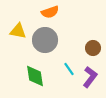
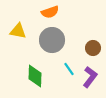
gray circle: moved 7 px right
green diamond: rotated 10 degrees clockwise
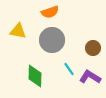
purple L-shape: rotated 95 degrees counterclockwise
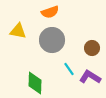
brown circle: moved 1 px left
green diamond: moved 7 px down
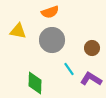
purple L-shape: moved 1 px right, 2 px down
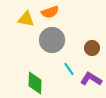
yellow triangle: moved 8 px right, 12 px up
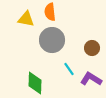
orange semicircle: rotated 102 degrees clockwise
